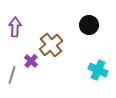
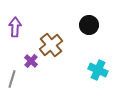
gray line: moved 4 px down
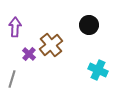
purple cross: moved 2 px left, 7 px up
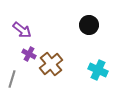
purple arrow: moved 7 px right, 3 px down; rotated 126 degrees clockwise
brown cross: moved 19 px down
purple cross: rotated 16 degrees counterclockwise
